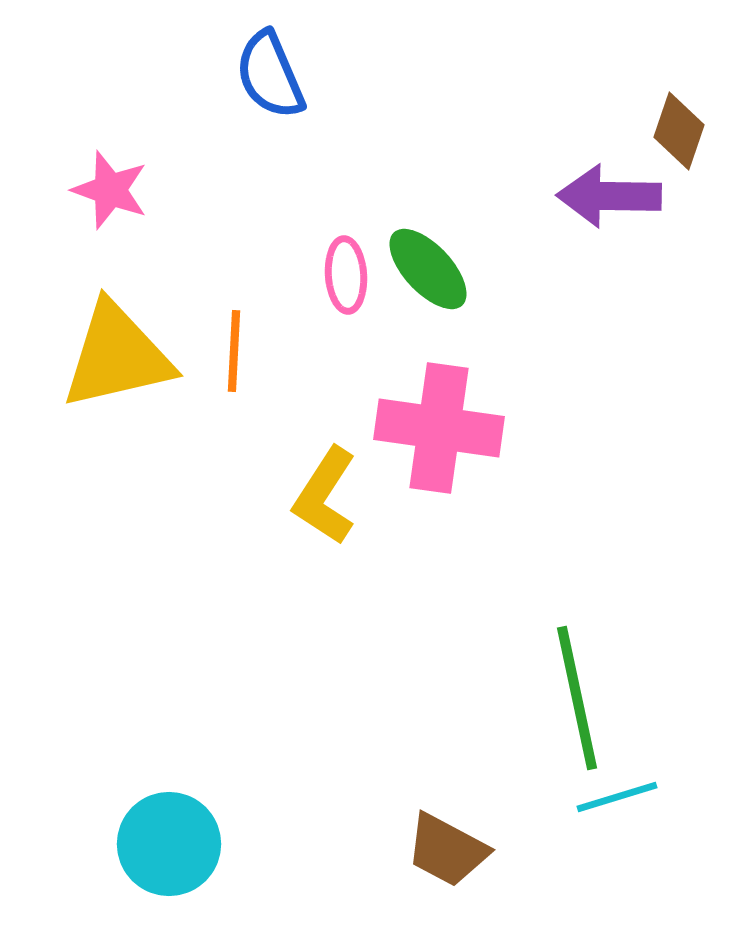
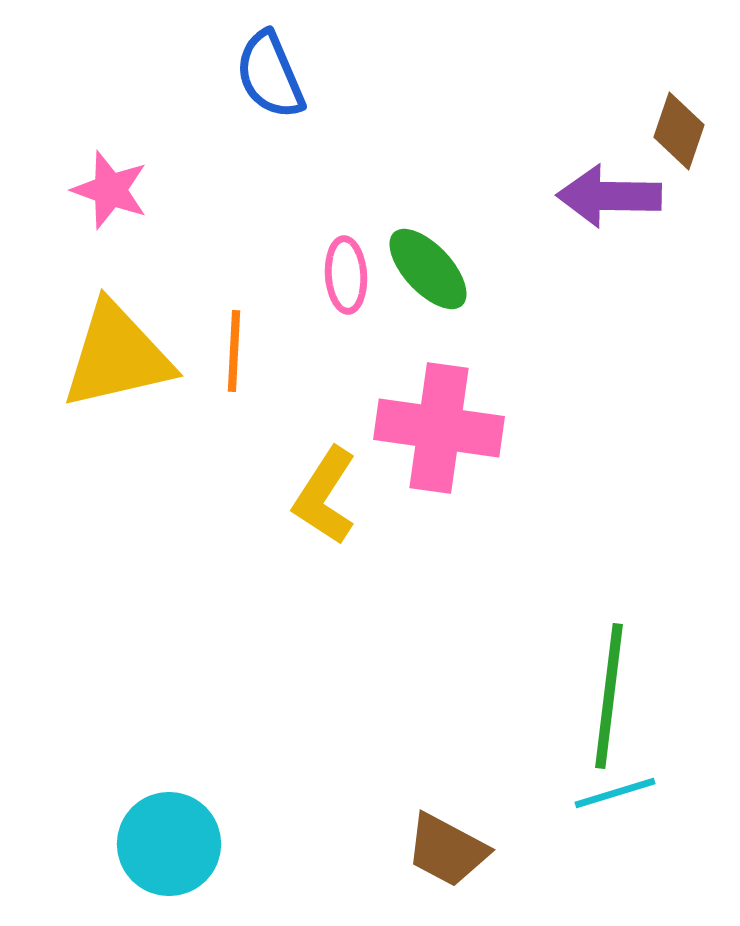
green line: moved 32 px right, 2 px up; rotated 19 degrees clockwise
cyan line: moved 2 px left, 4 px up
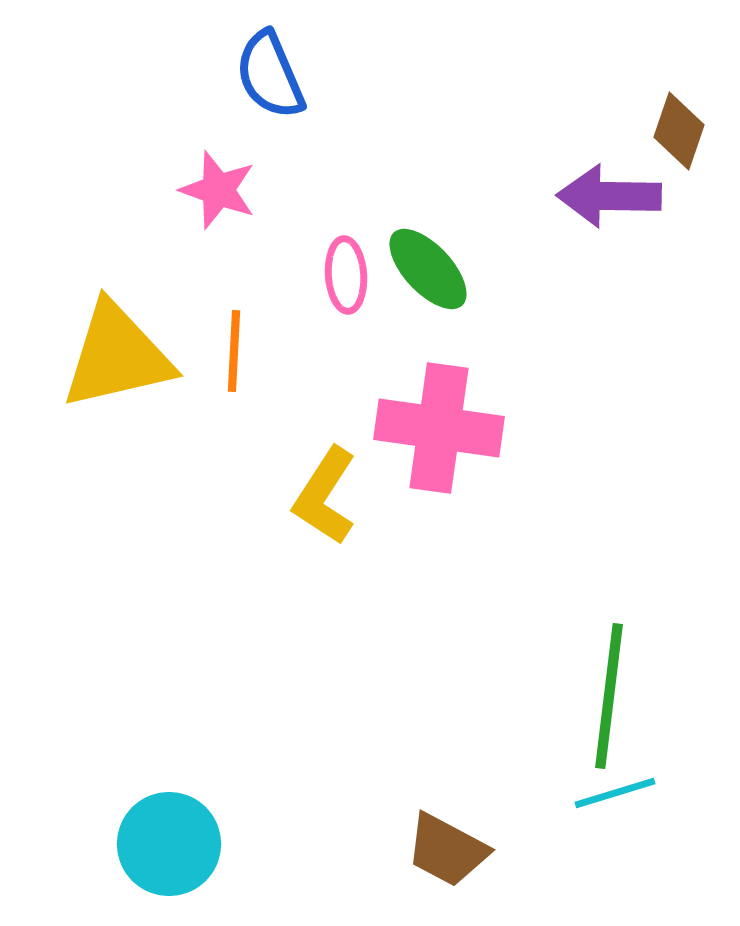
pink star: moved 108 px right
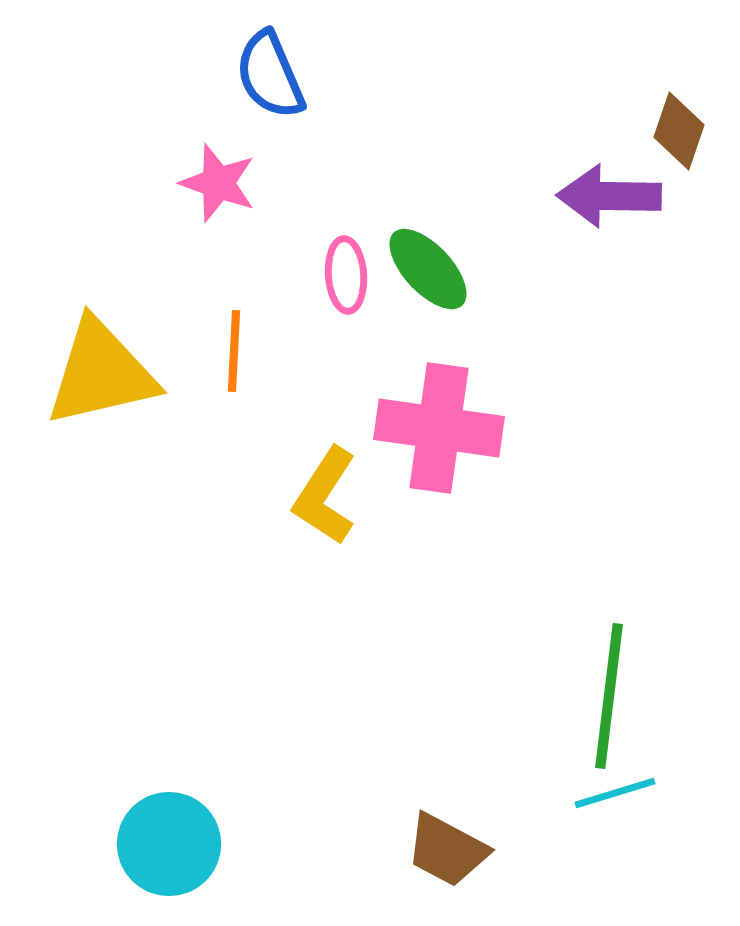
pink star: moved 7 px up
yellow triangle: moved 16 px left, 17 px down
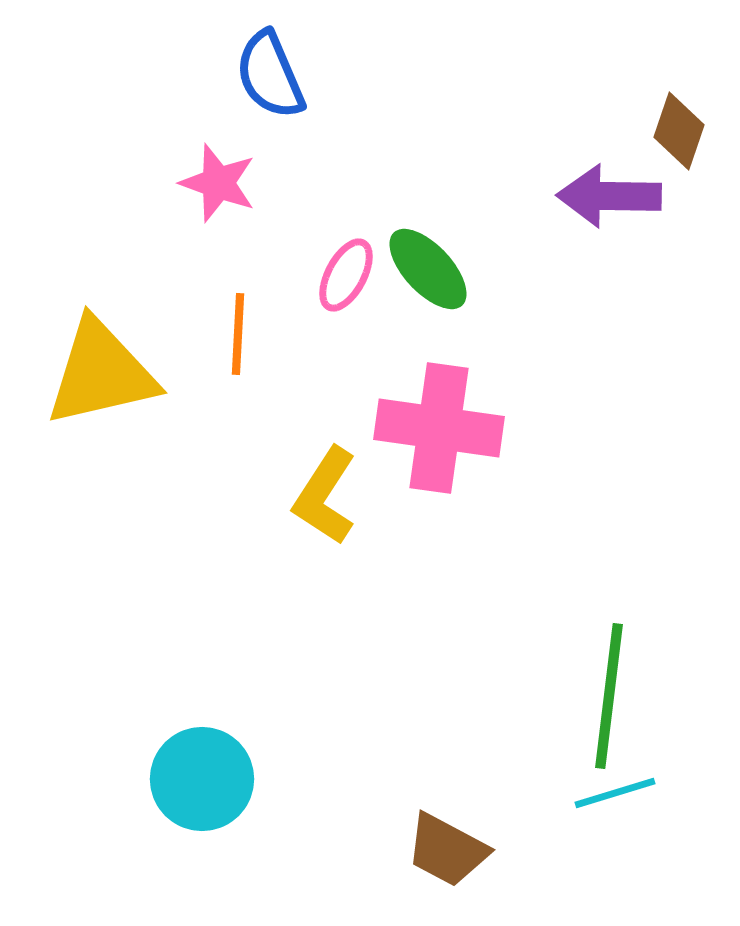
pink ellipse: rotated 32 degrees clockwise
orange line: moved 4 px right, 17 px up
cyan circle: moved 33 px right, 65 px up
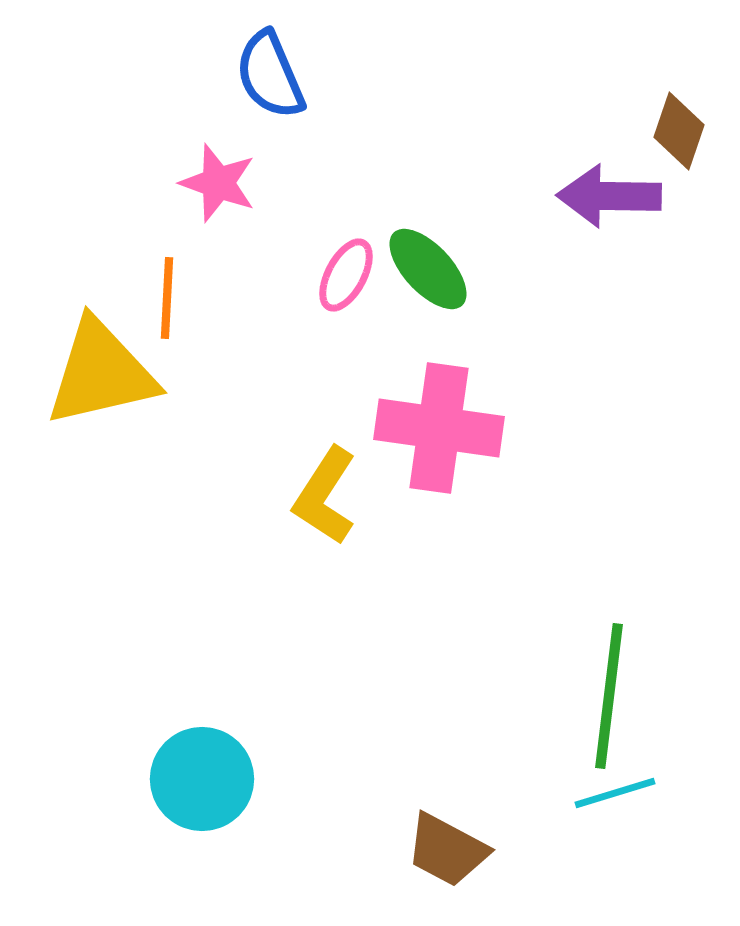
orange line: moved 71 px left, 36 px up
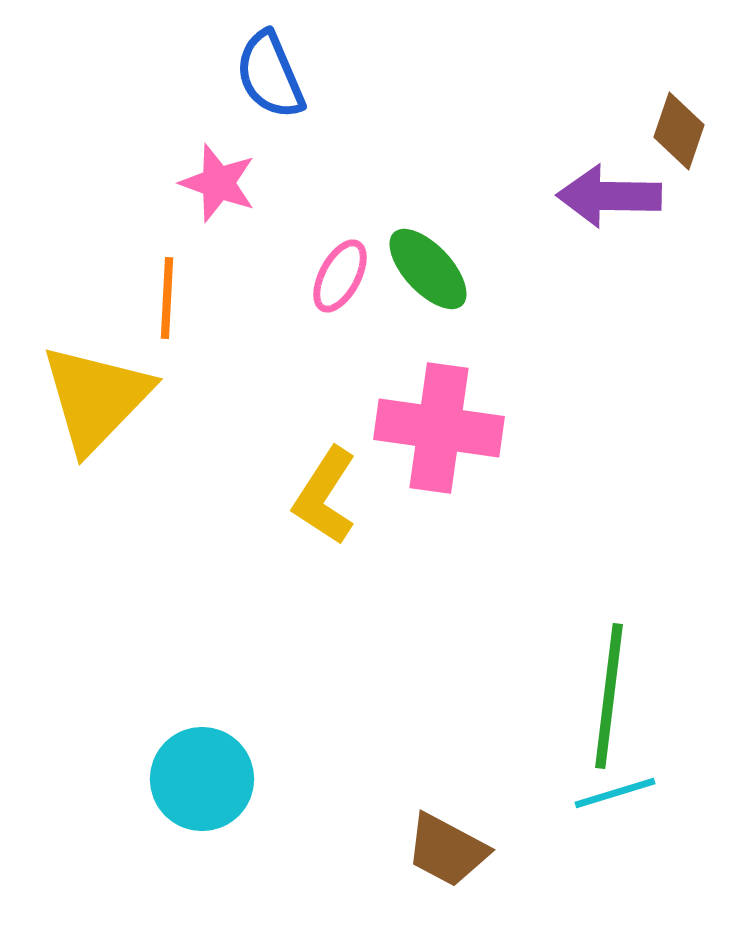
pink ellipse: moved 6 px left, 1 px down
yellow triangle: moved 5 px left, 25 px down; rotated 33 degrees counterclockwise
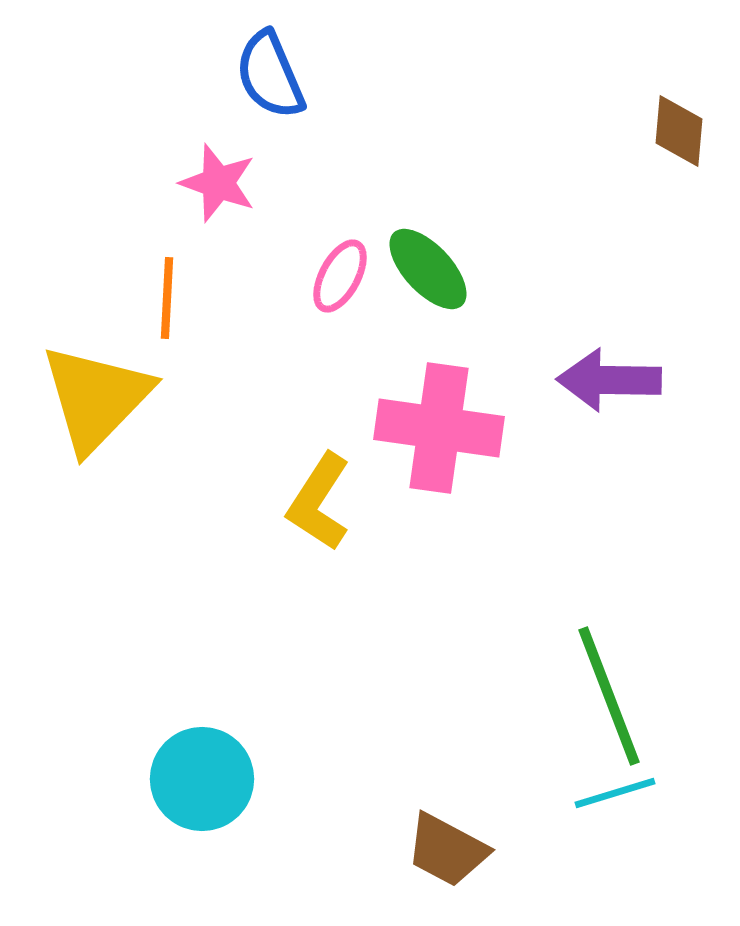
brown diamond: rotated 14 degrees counterclockwise
purple arrow: moved 184 px down
yellow L-shape: moved 6 px left, 6 px down
green line: rotated 28 degrees counterclockwise
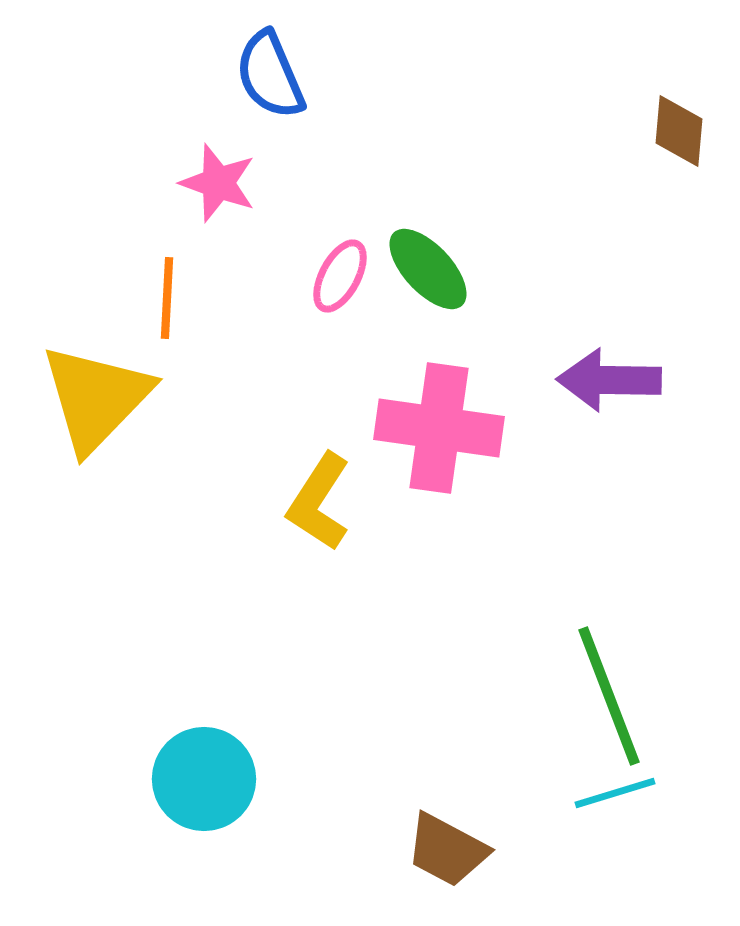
cyan circle: moved 2 px right
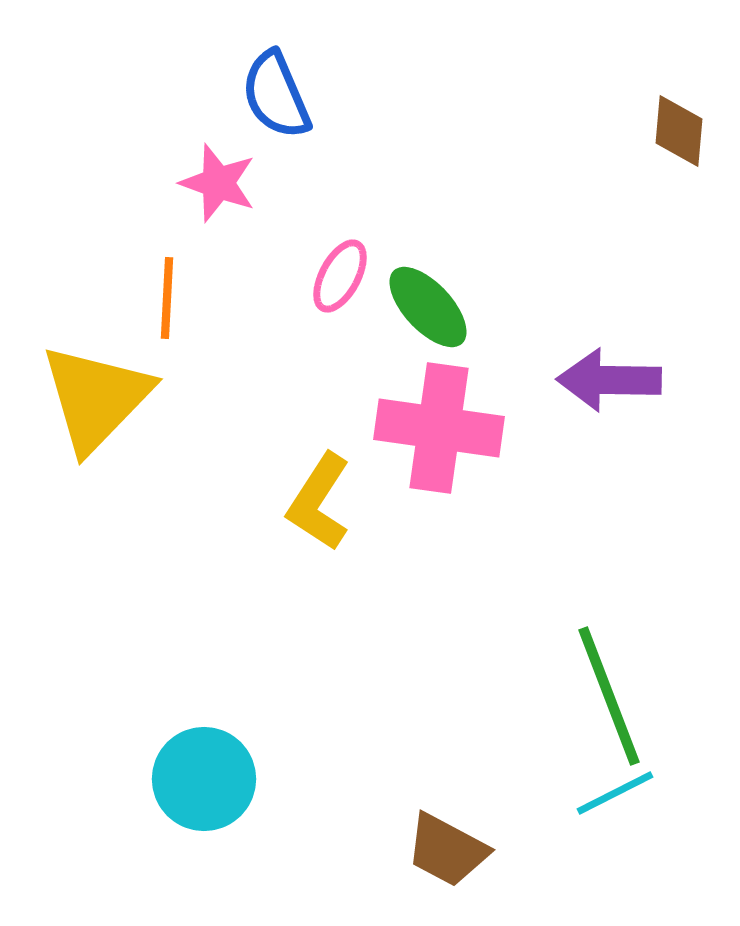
blue semicircle: moved 6 px right, 20 px down
green ellipse: moved 38 px down
cyan line: rotated 10 degrees counterclockwise
